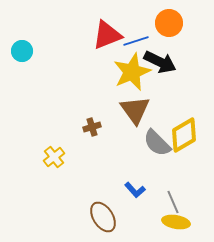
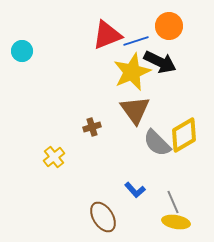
orange circle: moved 3 px down
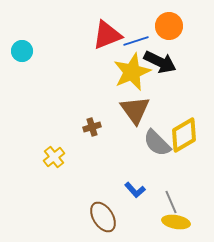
gray line: moved 2 px left
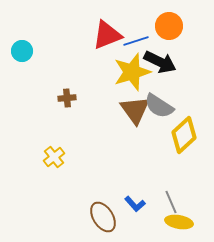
yellow star: rotated 6 degrees clockwise
brown cross: moved 25 px left, 29 px up; rotated 12 degrees clockwise
yellow diamond: rotated 12 degrees counterclockwise
gray semicircle: moved 2 px right, 37 px up; rotated 12 degrees counterclockwise
blue L-shape: moved 14 px down
yellow ellipse: moved 3 px right
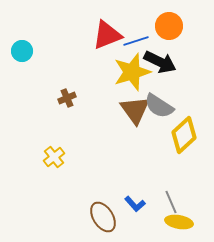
brown cross: rotated 18 degrees counterclockwise
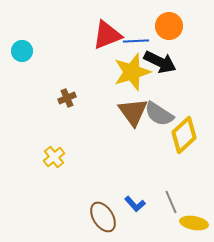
blue line: rotated 15 degrees clockwise
gray semicircle: moved 8 px down
brown triangle: moved 2 px left, 2 px down
yellow ellipse: moved 15 px right, 1 px down
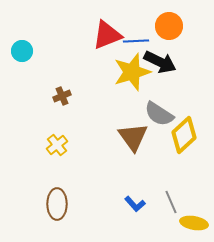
brown cross: moved 5 px left, 2 px up
brown triangle: moved 25 px down
yellow cross: moved 3 px right, 12 px up
brown ellipse: moved 46 px left, 13 px up; rotated 32 degrees clockwise
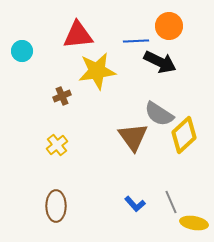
red triangle: moved 29 px left; rotated 16 degrees clockwise
yellow star: moved 35 px left, 1 px up; rotated 9 degrees clockwise
brown ellipse: moved 1 px left, 2 px down
